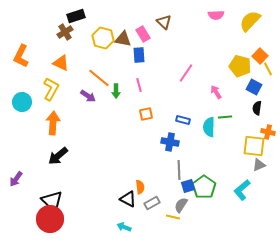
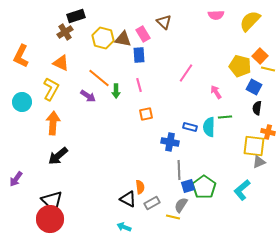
yellow line at (268, 69): rotated 48 degrees counterclockwise
blue rectangle at (183, 120): moved 7 px right, 7 px down
gray triangle at (259, 165): moved 3 px up
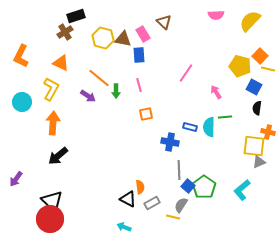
blue square at (188, 186): rotated 32 degrees counterclockwise
